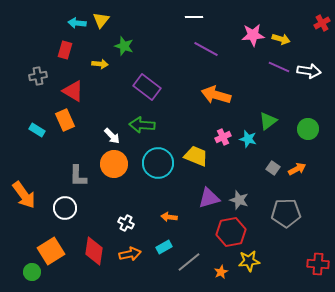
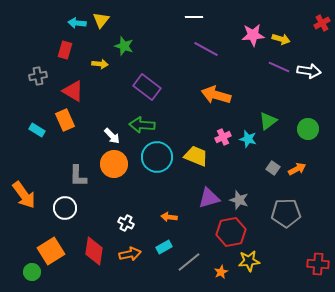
cyan circle at (158, 163): moved 1 px left, 6 px up
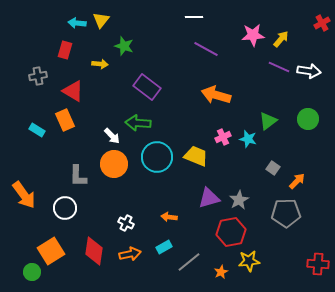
yellow arrow at (281, 39): rotated 66 degrees counterclockwise
green arrow at (142, 125): moved 4 px left, 2 px up
green circle at (308, 129): moved 10 px up
orange arrow at (297, 169): moved 12 px down; rotated 18 degrees counterclockwise
gray star at (239, 200): rotated 24 degrees clockwise
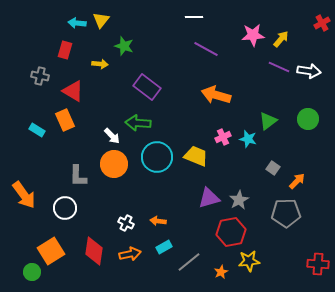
gray cross at (38, 76): moved 2 px right; rotated 24 degrees clockwise
orange arrow at (169, 217): moved 11 px left, 4 px down
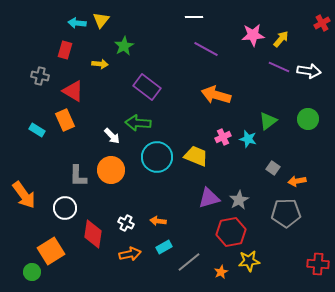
green star at (124, 46): rotated 24 degrees clockwise
orange circle at (114, 164): moved 3 px left, 6 px down
orange arrow at (297, 181): rotated 144 degrees counterclockwise
red diamond at (94, 251): moved 1 px left, 17 px up
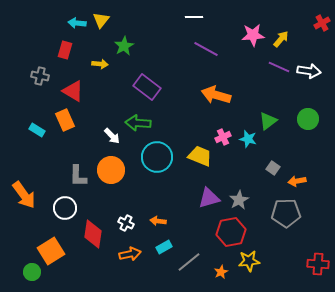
yellow trapezoid at (196, 156): moved 4 px right
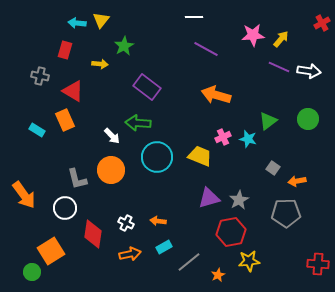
gray L-shape at (78, 176): moved 1 px left, 3 px down; rotated 15 degrees counterclockwise
orange star at (221, 272): moved 3 px left, 3 px down
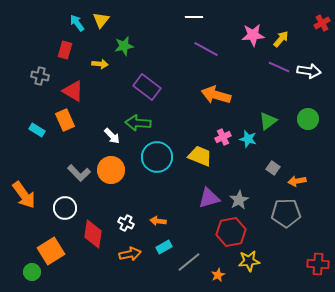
cyan arrow at (77, 23): rotated 48 degrees clockwise
green star at (124, 46): rotated 18 degrees clockwise
gray L-shape at (77, 179): moved 2 px right, 6 px up; rotated 30 degrees counterclockwise
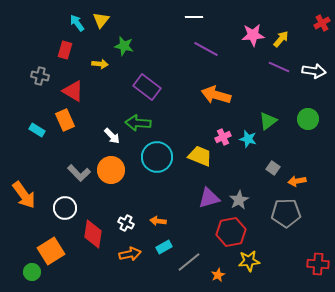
green star at (124, 46): rotated 24 degrees clockwise
white arrow at (309, 71): moved 5 px right
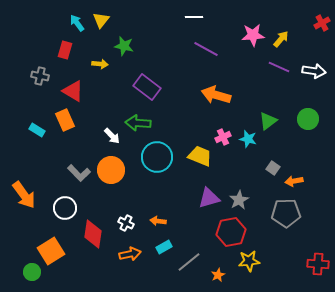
orange arrow at (297, 181): moved 3 px left
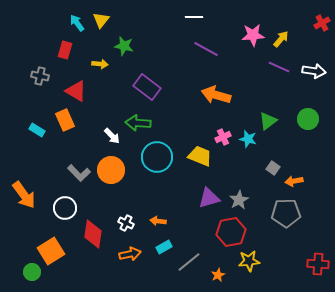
red triangle at (73, 91): moved 3 px right
